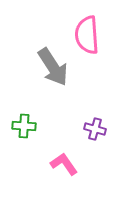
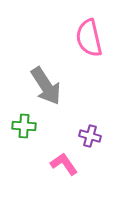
pink semicircle: moved 2 px right, 3 px down; rotated 9 degrees counterclockwise
gray arrow: moved 7 px left, 19 px down
purple cross: moved 5 px left, 7 px down
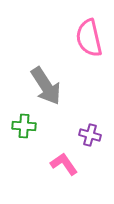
purple cross: moved 1 px up
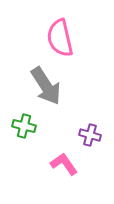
pink semicircle: moved 29 px left
green cross: rotated 10 degrees clockwise
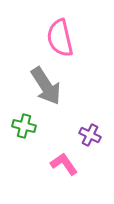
purple cross: rotated 10 degrees clockwise
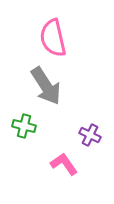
pink semicircle: moved 7 px left
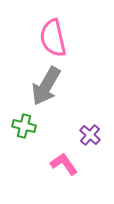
gray arrow: rotated 63 degrees clockwise
purple cross: rotated 15 degrees clockwise
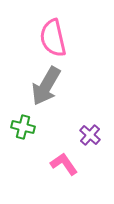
green cross: moved 1 px left, 1 px down
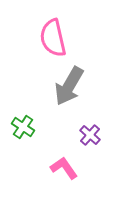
gray arrow: moved 23 px right
green cross: rotated 20 degrees clockwise
pink L-shape: moved 4 px down
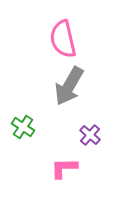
pink semicircle: moved 10 px right, 1 px down
pink L-shape: rotated 56 degrees counterclockwise
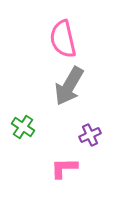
purple cross: rotated 25 degrees clockwise
